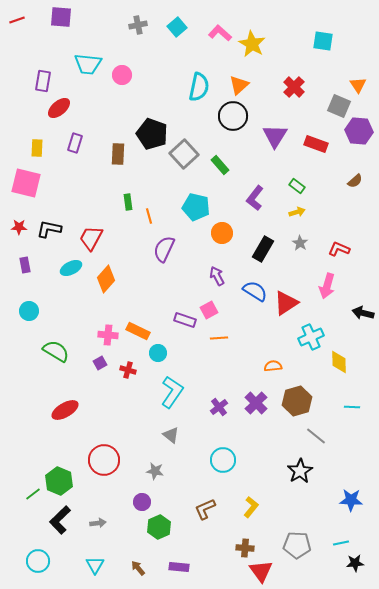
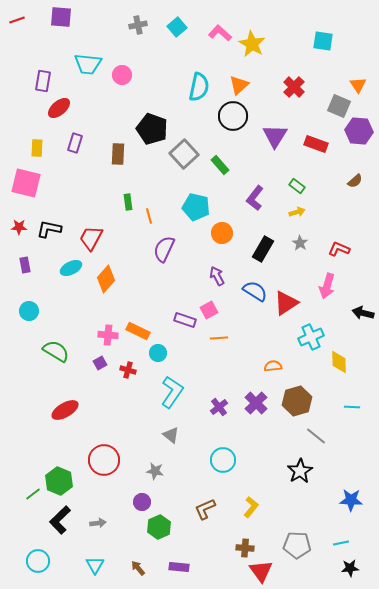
black pentagon at (152, 134): moved 5 px up
black star at (355, 563): moved 5 px left, 5 px down
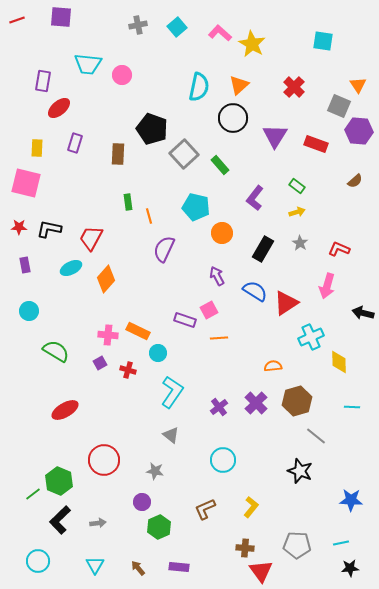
black circle at (233, 116): moved 2 px down
black star at (300, 471): rotated 20 degrees counterclockwise
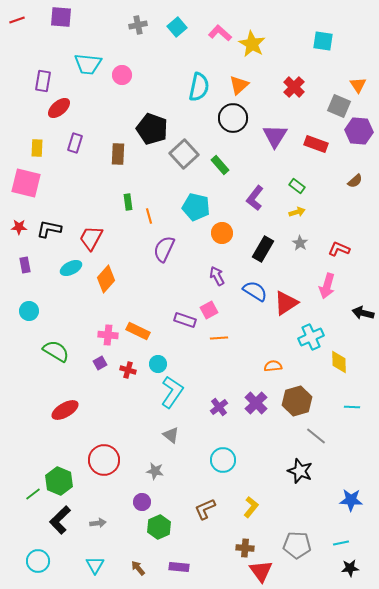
cyan circle at (158, 353): moved 11 px down
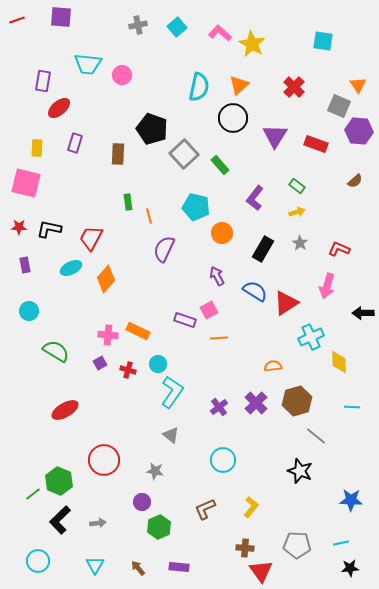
black arrow at (363, 313): rotated 15 degrees counterclockwise
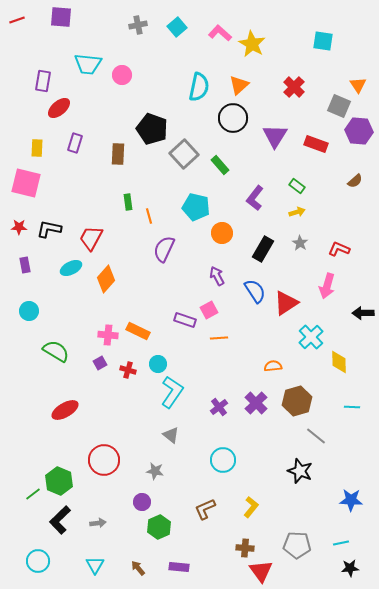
blue semicircle at (255, 291): rotated 25 degrees clockwise
cyan cross at (311, 337): rotated 20 degrees counterclockwise
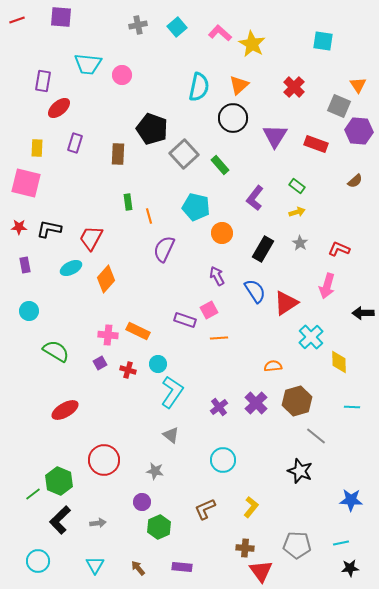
purple rectangle at (179, 567): moved 3 px right
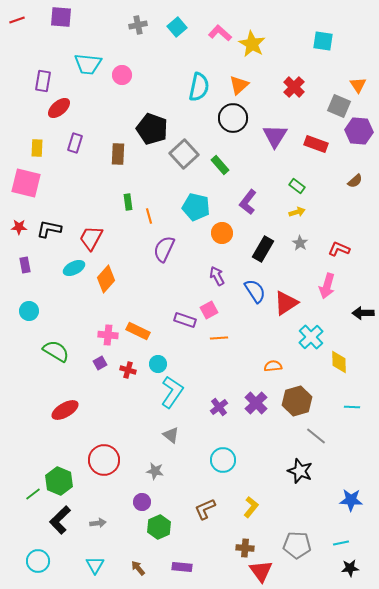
purple L-shape at (255, 198): moved 7 px left, 4 px down
cyan ellipse at (71, 268): moved 3 px right
